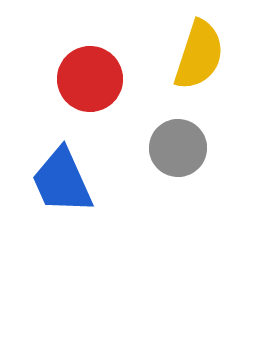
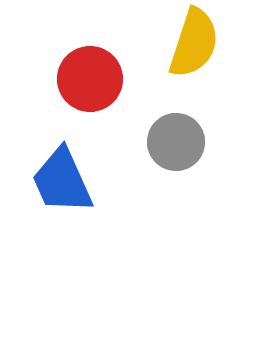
yellow semicircle: moved 5 px left, 12 px up
gray circle: moved 2 px left, 6 px up
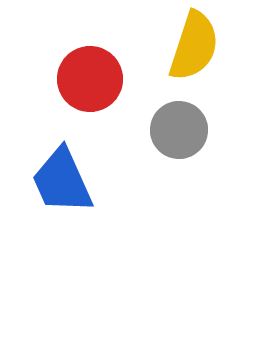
yellow semicircle: moved 3 px down
gray circle: moved 3 px right, 12 px up
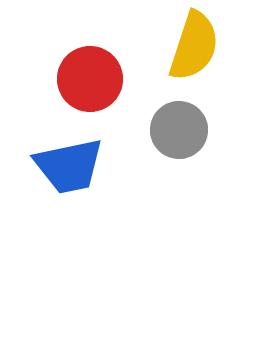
blue trapezoid: moved 7 px right, 15 px up; rotated 78 degrees counterclockwise
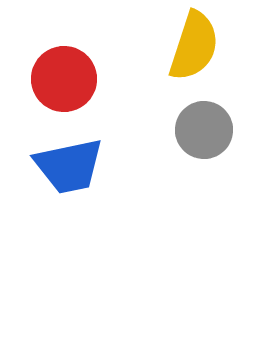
red circle: moved 26 px left
gray circle: moved 25 px right
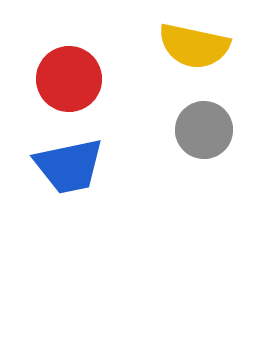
yellow semicircle: rotated 84 degrees clockwise
red circle: moved 5 px right
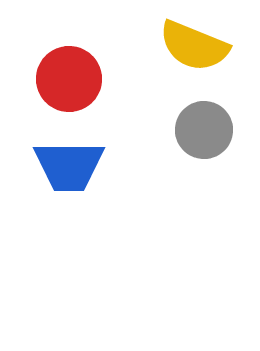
yellow semicircle: rotated 10 degrees clockwise
blue trapezoid: rotated 12 degrees clockwise
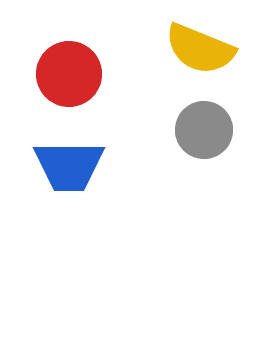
yellow semicircle: moved 6 px right, 3 px down
red circle: moved 5 px up
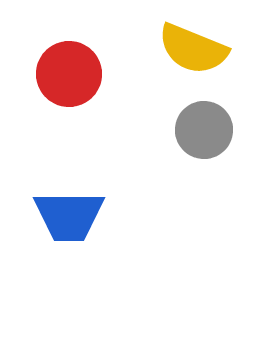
yellow semicircle: moved 7 px left
blue trapezoid: moved 50 px down
